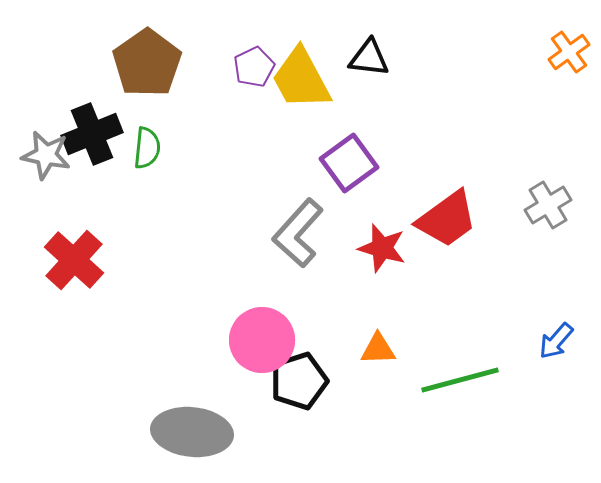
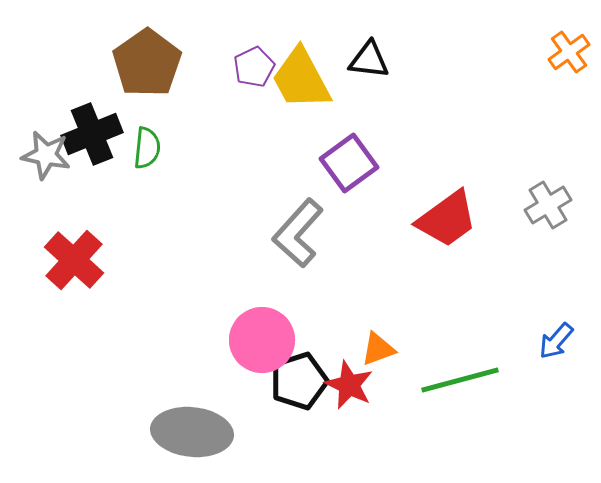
black triangle: moved 2 px down
red star: moved 33 px left, 137 px down; rotated 9 degrees clockwise
orange triangle: rotated 18 degrees counterclockwise
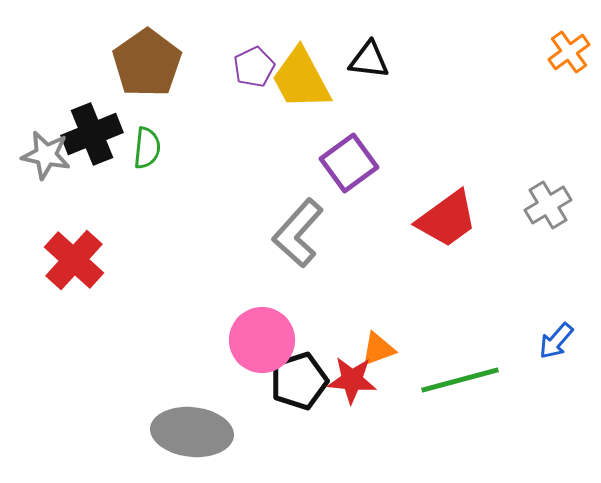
red star: moved 3 px right, 5 px up; rotated 21 degrees counterclockwise
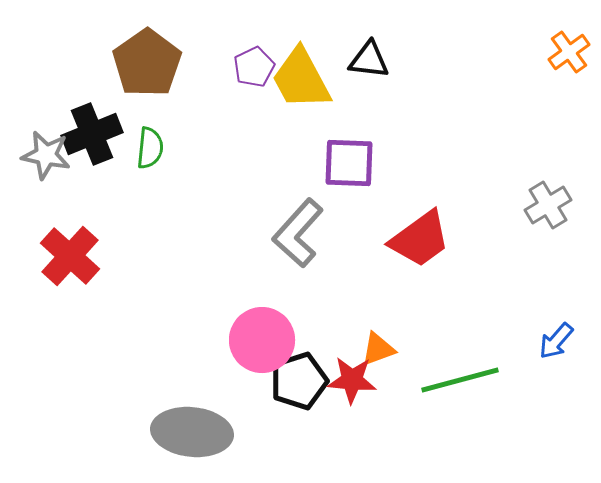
green semicircle: moved 3 px right
purple square: rotated 38 degrees clockwise
red trapezoid: moved 27 px left, 20 px down
red cross: moved 4 px left, 4 px up
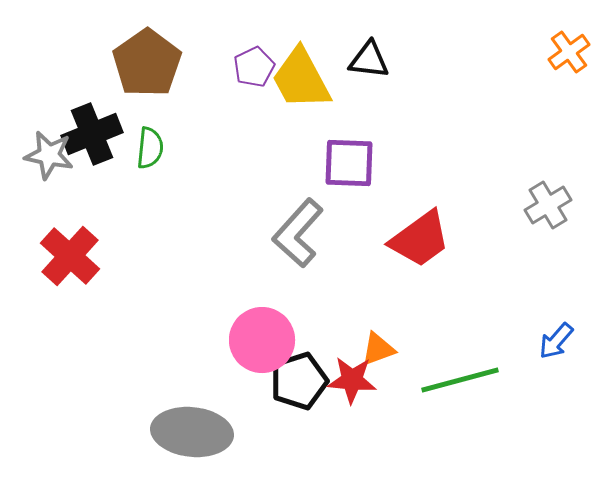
gray star: moved 3 px right
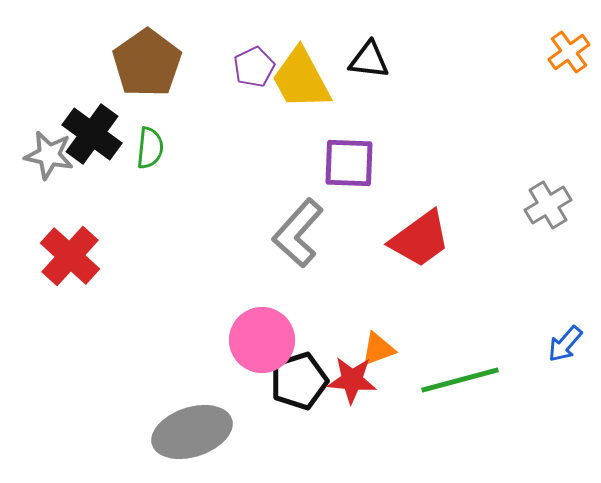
black cross: rotated 32 degrees counterclockwise
blue arrow: moved 9 px right, 3 px down
gray ellipse: rotated 24 degrees counterclockwise
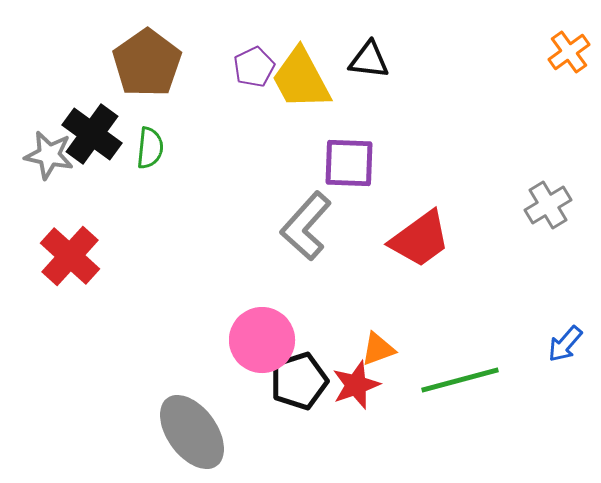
gray L-shape: moved 8 px right, 7 px up
red star: moved 4 px right, 5 px down; rotated 24 degrees counterclockwise
gray ellipse: rotated 72 degrees clockwise
